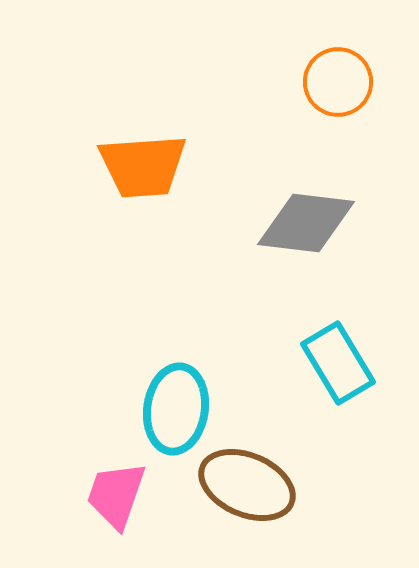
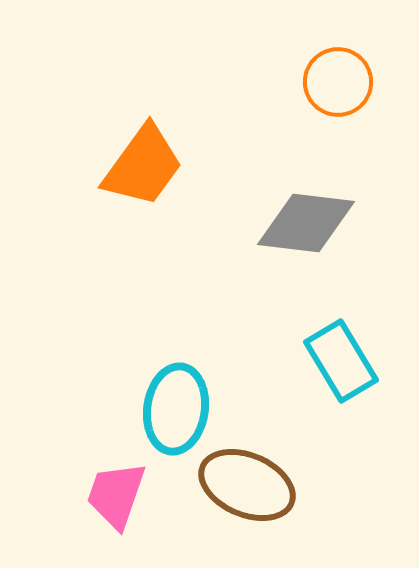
orange trapezoid: rotated 50 degrees counterclockwise
cyan rectangle: moved 3 px right, 2 px up
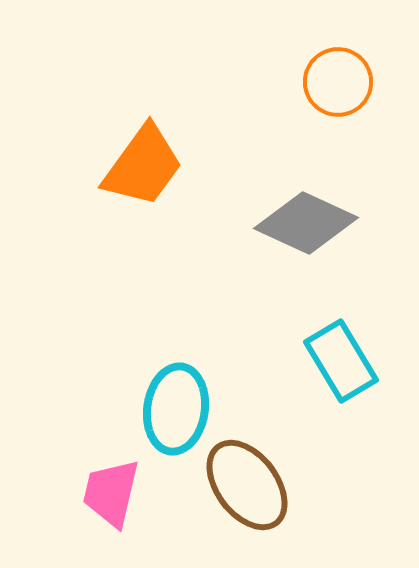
gray diamond: rotated 18 degrees clockwise
brown ellipse: rotated 30 degrees clockwise
pink trapezoid: moved 5 px left, 2 px up; rotated 6 degrees counterclockwise
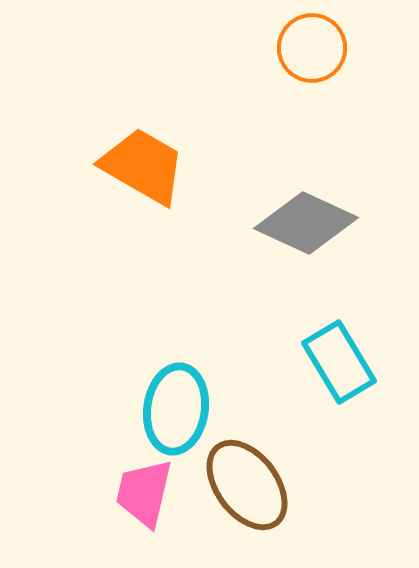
orange circle: moved 26 px left, 34 px up
orange trapezoid: rotated 96 degrees counterclockwise
cyan rectangle: moved 2 px left, 1 px down
pink trapezoid: moved 33 px right
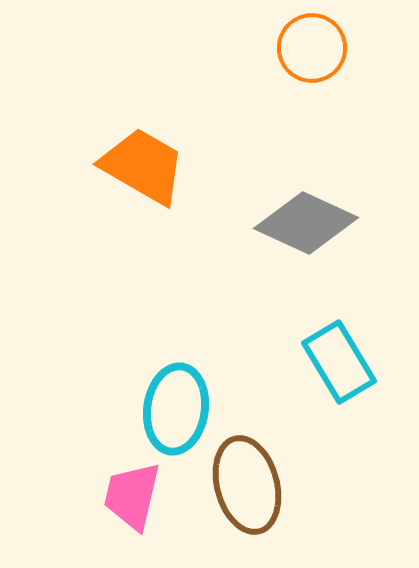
brown ellipse: rotated 22 degrees clockwise
pink trapezoid: moved 12 px left, 3 px down
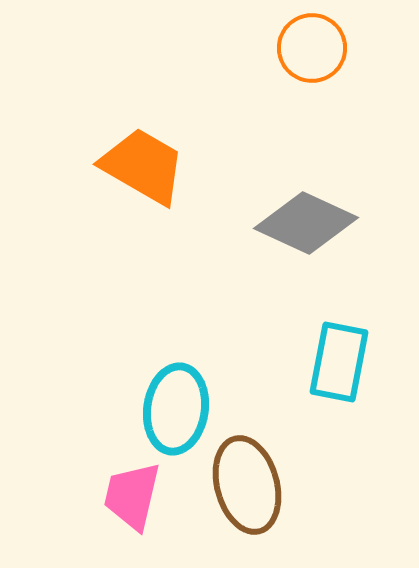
cyan rectangle: rotated 42 degrees clockwise
